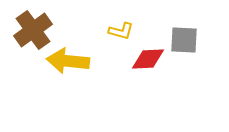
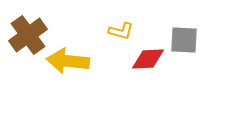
brown cross: moved 5 px left, 5 px down
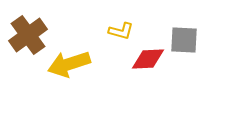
yellow arrow: moved 1 px right, 3 px down; rotated 24 degrees counterclockwise
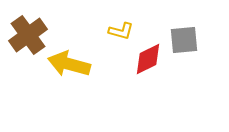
gray square: rotated 8 degrees counterclockwise
red diamond: rotated 24 degrees counterclockwise
yellow arrow: rotated 33 degrees clockwise
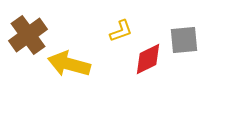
yellow L-shape: rotated 35 degrees counterclockwise
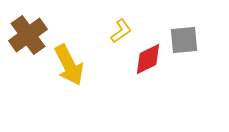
yellow L-shape: rotated 15 degrees counterclockwise
yellow arrow: moved 1 px down; rotated 132 degrees counterclockwise
